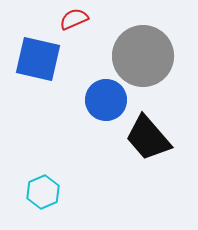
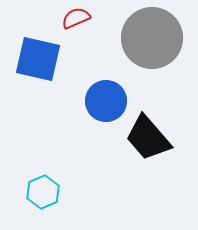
red semicircle: moved 2 px right, 1 px up
gray circle: moved 9 px right, 18 px up
blue circle: moved 1 px down
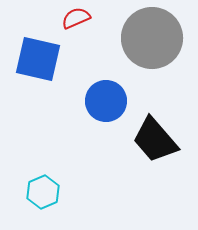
black trapezoid: moved 7 px right, 2 px down
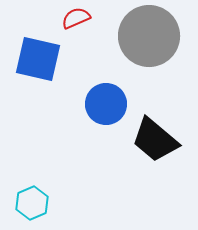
gray circle: moved 3 px left, 2 px up
blue circle: moved 3 px down
black trapezoid: rotated 9 degrees counterclockwise
cyan hexagon: moved 11 px left, 11 px down
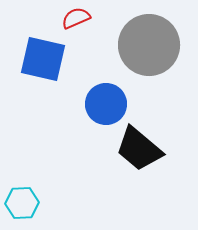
gray circle: moved 9 px down
blue square: moved 5 px right
black trapezoid: moved 16 px left, 9 px down
cyan hexagon: moved 10 px left; rotated 20 degrees clockwise
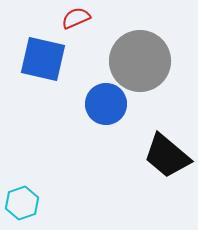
gray circle: moved 9 px left, 16 px down
black trapezoid: moved 28 px right, 7 px down
cyan hexagon: rotated 16 degrees counterclockwise
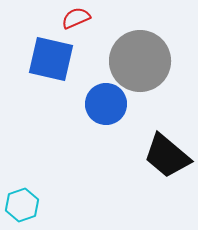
blue square: moved 8 px right
cyan hexagon: moved 2 px down
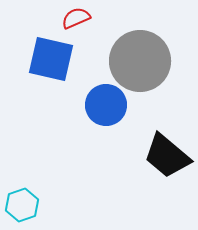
blue circle: moved 1 px down
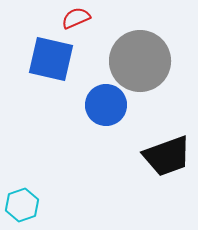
black trapezoid: rotated 60 degrees counterclockwise
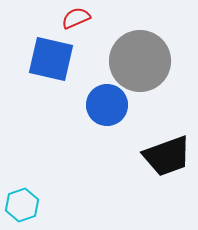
blue circle: moved 1 px right
